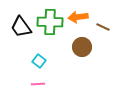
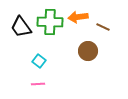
brown circle: moved 6 px right, 4 px down
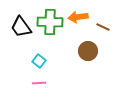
pink line: moved 1 px right, 1 px up
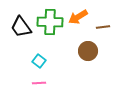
orange arrow: rotated 24 degrees counterclockwise
brown line: rotated 32 degrees counterclockwise
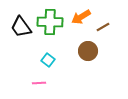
orange arrow: moved 3 px right
brown line: rotated 24 degrees counterclockwise
cyan square: moved 9 px right, 1 px up
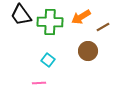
black trapezoid: moved 12 px up
